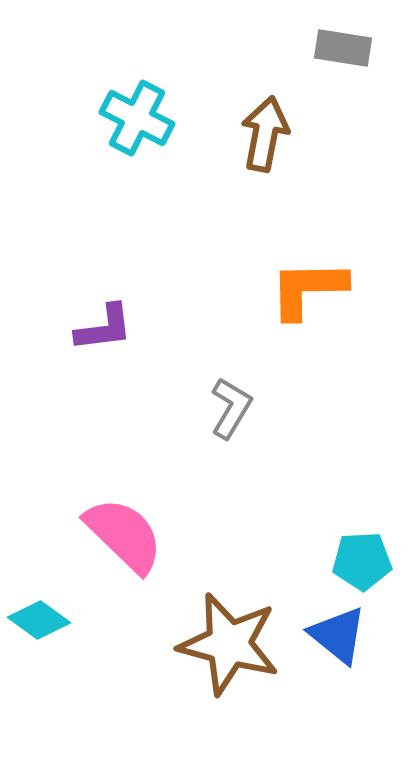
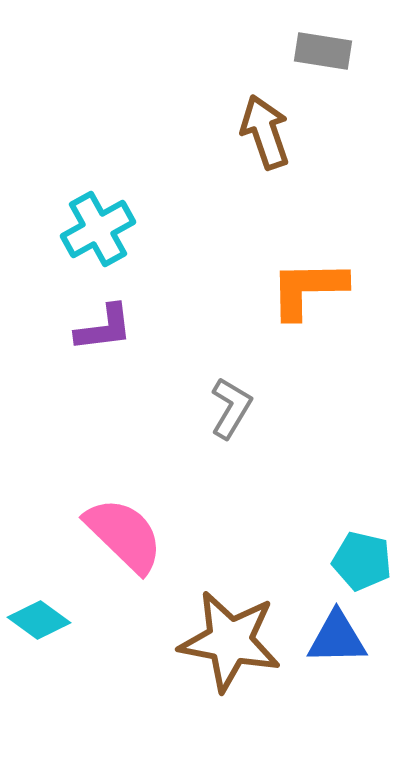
gray rectangle: moved 20 px left, 3 px down
cyan cross: moved 39 px left, 111 px down; rotated 34 degrees clockwise
brown arrow: moved 2 px up; rotated 30 degrees counterclockwise
cyan pentagon: rotated 16 degrees clockwise
blue triangle: moved 1 px left, 3 px down; rotated 40 degrees counterclockwise
brown star: moved 1 px right, 3 px up; rotated 4 degrees counterclockwise
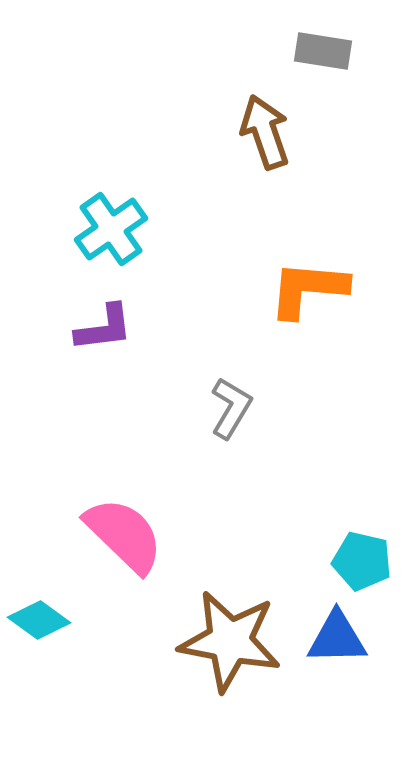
cyan cross: moved 13 px right; rotated 6 degrees counterclockwise
orange L-shape: rotated 6 degrees clockwise
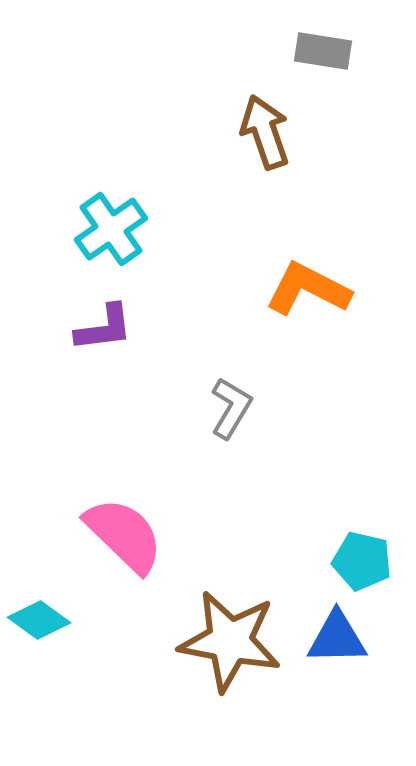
orange L-shape: rotated 22 degrees clockwise
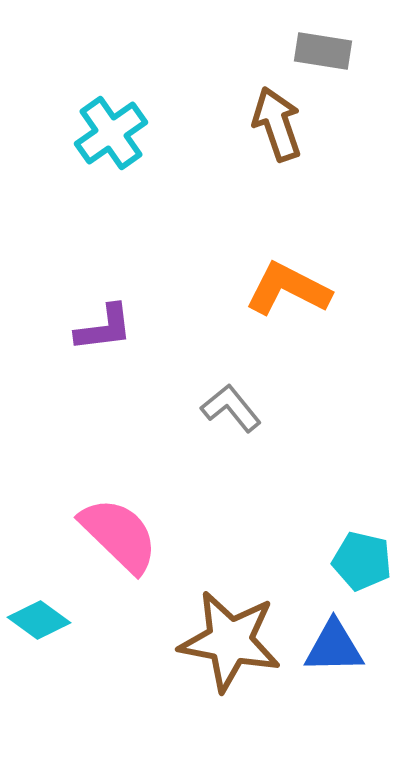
brown arrow: moved 12 px right, 8 px up
cyan cross: moved 96 px up
orange L-shape: moved 20 px left
gray L-shape: rotated 70 degrees counterclockwise
pink semicircle: moved 5 px left
blue triangle: moved 3 px left, 9 px down
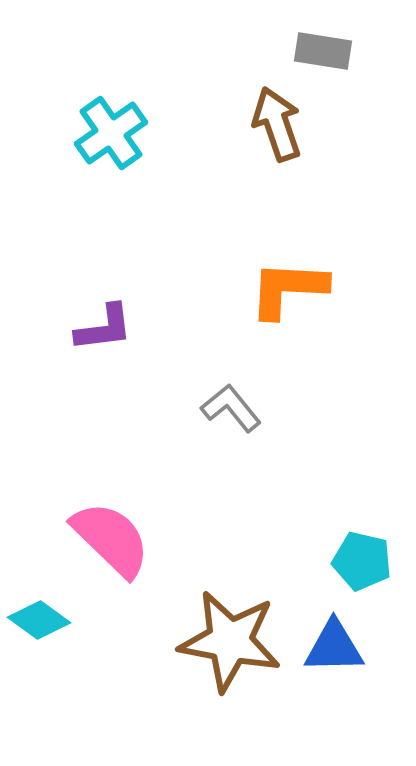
orange L-shape: rotated 24 degrees counterclockwise
pink semicircle: moved 8 px left, 4 px down
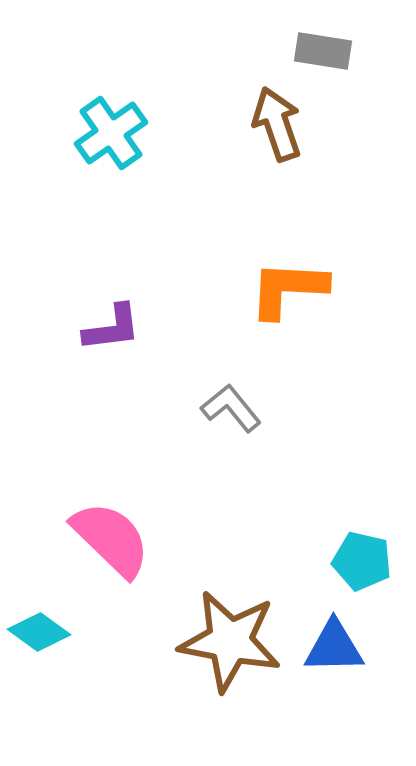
purple L-shape: moved 8 px right
cyan diamond: moved 12 px down
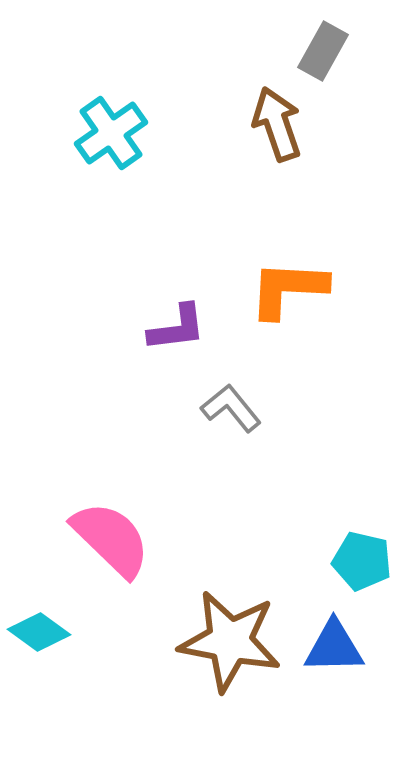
gray rectangle: rotated 70 degrees counterclockwise
purple L-shape: moved 65 px right
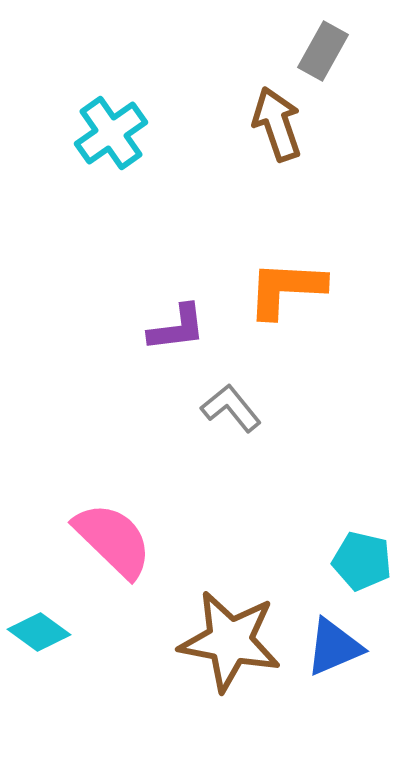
orange L-shape: moved 2 px left
pink semicircle: moved 2 px right, 1 px down
blue triangle: rotated 22 degrees counterclockwise
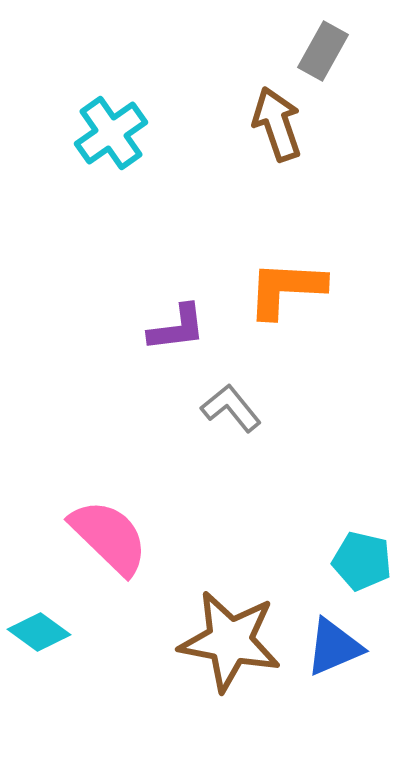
pink semicircle: moved 4 px left, 3 px up
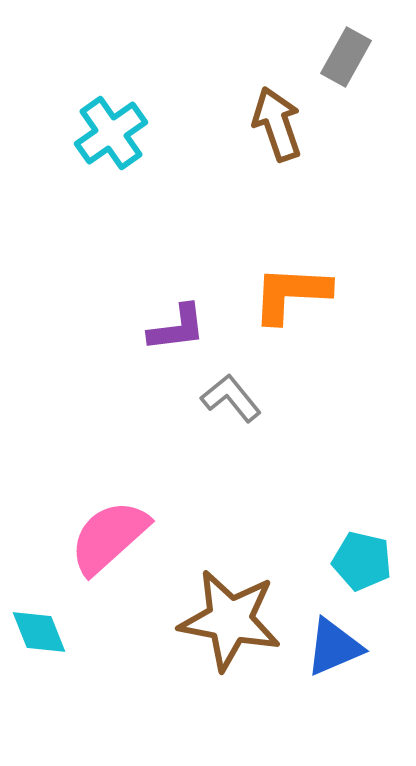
gray rectangle: moved 23 px right, 6 px down
orange L-shape: moved 5 px right, 5 px down
gray L-shape: moved 10 px up
pink semicircle: rotated 86 degrees counterclockwise
cyan diamond: rotated 32 degrees clockwise
brown star: moved 21 px up
